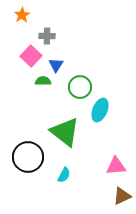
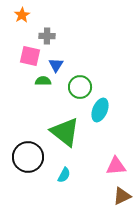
pink square: moved 1 px left; rotated 30 degrees counterclockwise
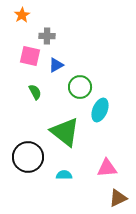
blue triangle: rotated 28 degrees clockwise
green semicircle: moved 8 px left, 11 px down; rotated 63 degrees clockwise
pink triangle: moved 9 px left, 2 px down
cyan semicircle: rotated 119 degrees counterclockwise
brown triangle: moved 4 px left, 2 px down
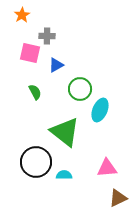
pink square: moved 3 px up
green circle: moved 2 px down
black circle: moved 8 px right, 5 px down
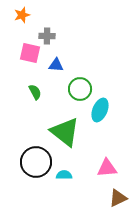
orange star: rotated 14 degrees clockwise
blue triangle: rotated 35 degrees clockwise
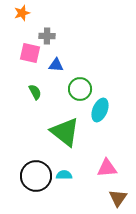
orange star: moved 2 px up
black circle: moved 14 px down
brown triangle: rotated 30 degrees counterclockwise
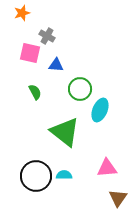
gray cross: rotated 28 degrees clockwise
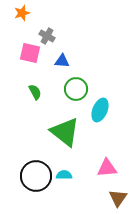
blue triangle: moved 6 px right, 4 px up
green circle: moved 4 px left
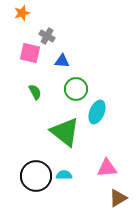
cyan ellipse: moved 3 px left, 2 px down
brown triangle: rotated 24 degrees clockwise
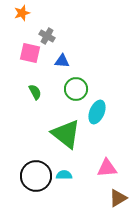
green triangle: moved 1 px right, 2 px down
